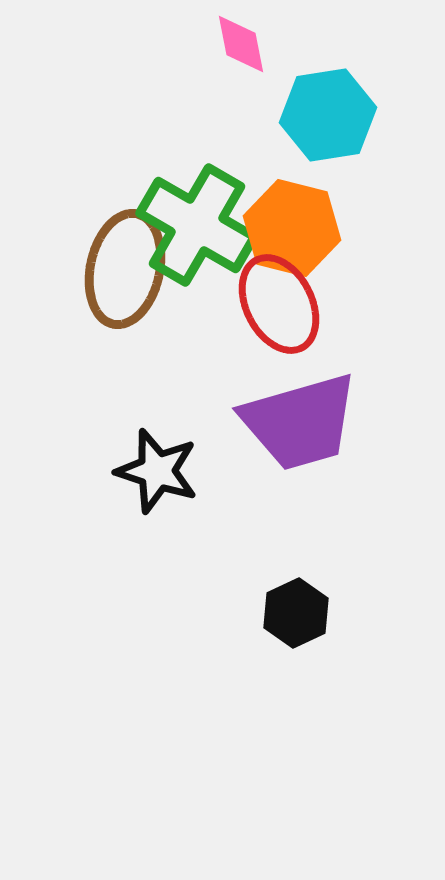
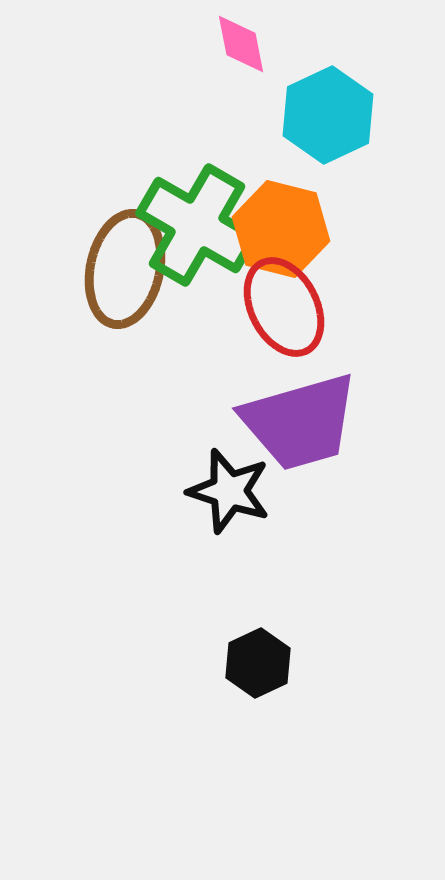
cyan hexagon: rotated 16 degrees counterclockwise
orange hexagon: moved 11 px left, 1 px down
red ellipse: moved 5 px right, 3 px down
black star: moved 72 px right, 20 px down
black hexagon: moved 38 px left, 50 px down
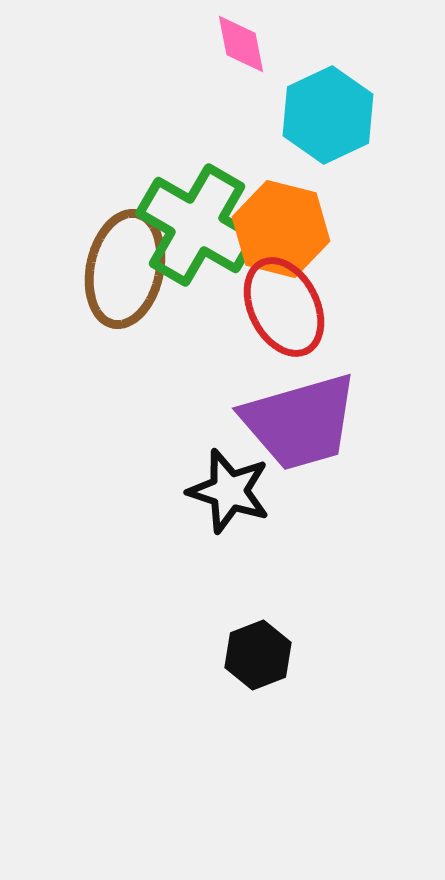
black hexagon: moved 8 px up; rotated 4 degrees clockwise
